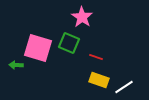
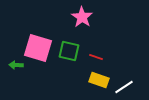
green square: moved 8 px down; rotated 10 degrees counterclockwise
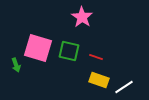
green arrow: rotated 112 degrees counterclockwise
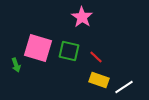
red line: rotated 24 degrees clockwise
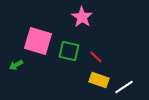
pink square: moved 7 px up
green arrow: rotated 80 degrees clockwise
